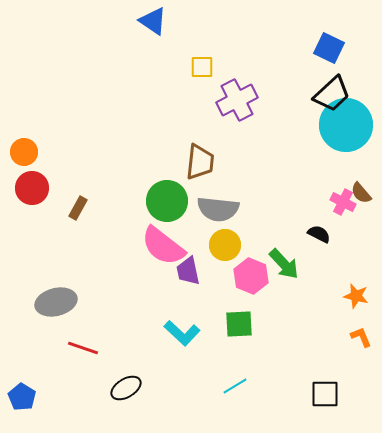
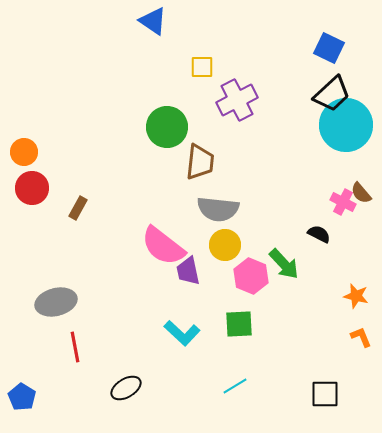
green circle: moved 74 px up
red line: moved 8 px left, 1 px up; rotated 60 degrees clockwise
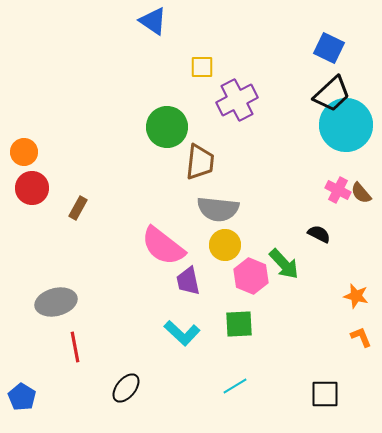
pink cross: moved 5 px left, 12 px up
purple trapezoid: moved 10 px down
black ellipse: rotated 20 degrees counterclockwise
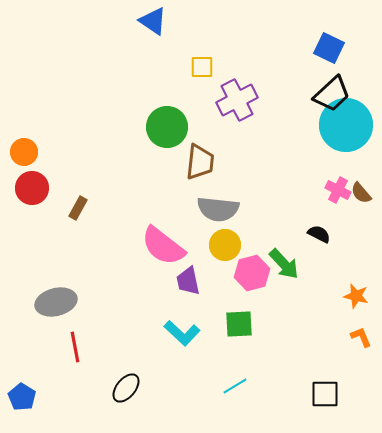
pink hexagon: moved 1 px right, 3 px up; rotated 24 degrees clockwise
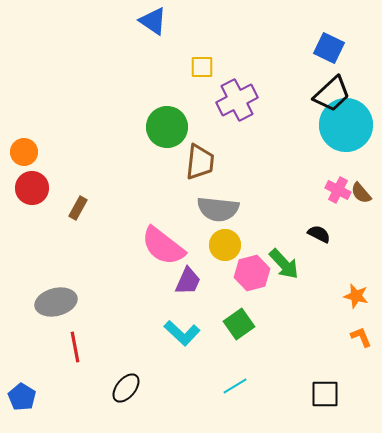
purple trapezoid: rotated 144 degrees counterclockwise
green square: rotated 32 degrees counterclockwise
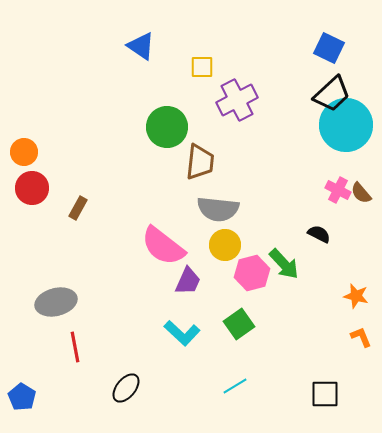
blue triangle: moved 12 px left, 25 px down
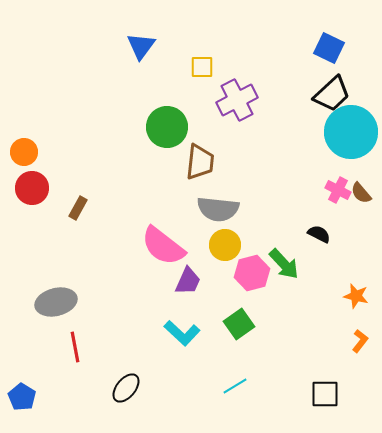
blue triangle: rotated 32 degrees clockwise
cyan circle: moved 5 px right, 7 px down
orange L-shape: moved 1 px left, 4 px down; rotated 60 degrees clockwise
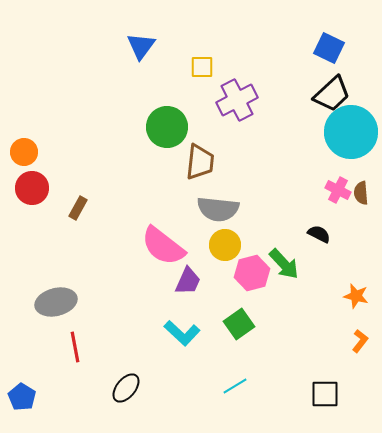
brown semicircle: rotated 35 degrees clockwise
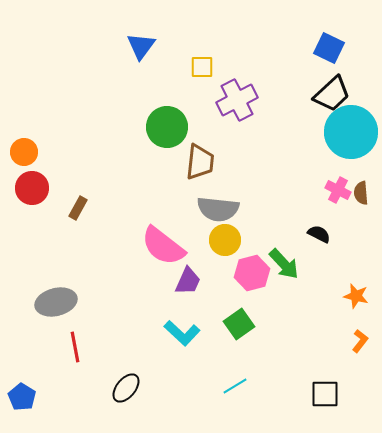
yellow circle: moved 5 px up
